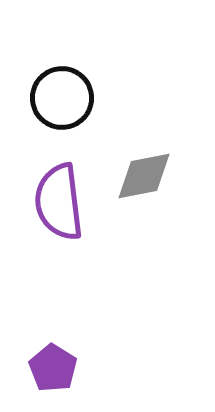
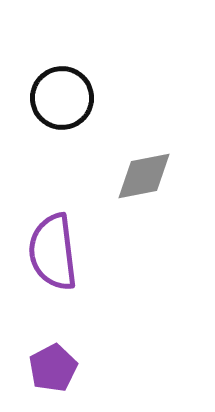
purple semicircle: moved 6 px left, 50 px down
purple pentagon: rotated 12 degrees clockwise
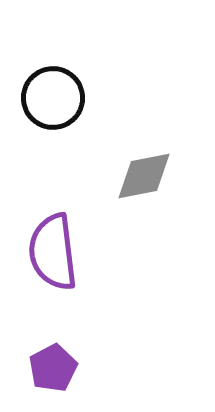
black circle: moved 9 px left
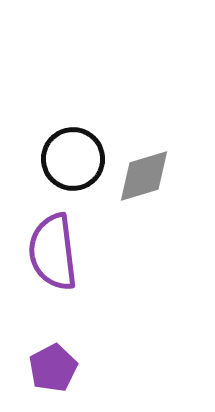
black circle: moved 20 px right, 61 px down
gray diamond: rotated 6 degrees counterclockwise
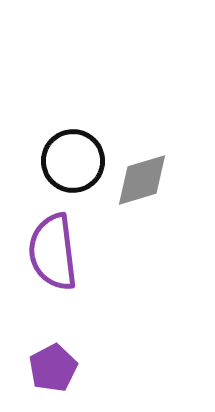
black circle: moved 2 px down
gray diamond: moved 2 px left, 4 px down
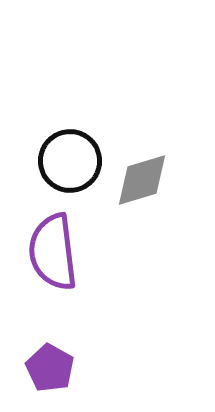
black circle: moved 3 px left
purple pentagon: moved 3 px left; rotated 15 degrees counterclockwise
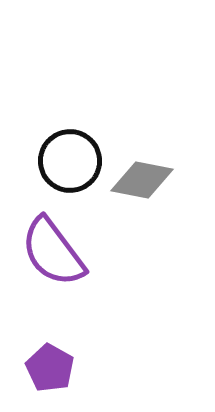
gray diamond: rotated 28 degrees clockwise
purple semicircle: rotated 30 degrees counterclockwise
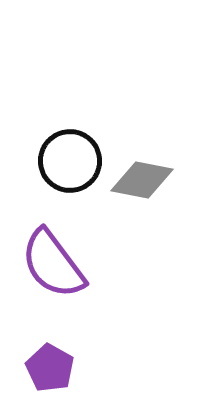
purple semicircle: moved 12 px down
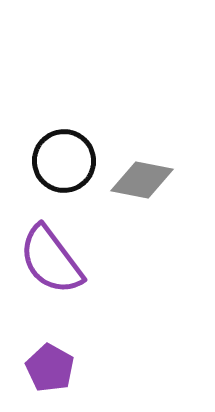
black circle: moved 6 px left
purple semicircle: moved 2 px left, 4 px up
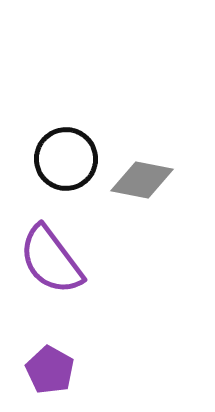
black circle: moved 2 px right, 2 px up
purple pentagon: moved 2 px down
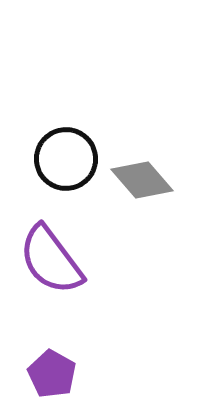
gray diamond: rotated 38 degrees clockwise
purple pentagon: moved 2 px right, 4 px down
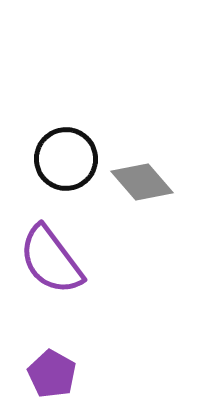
gray diamond: moved 2 px down
